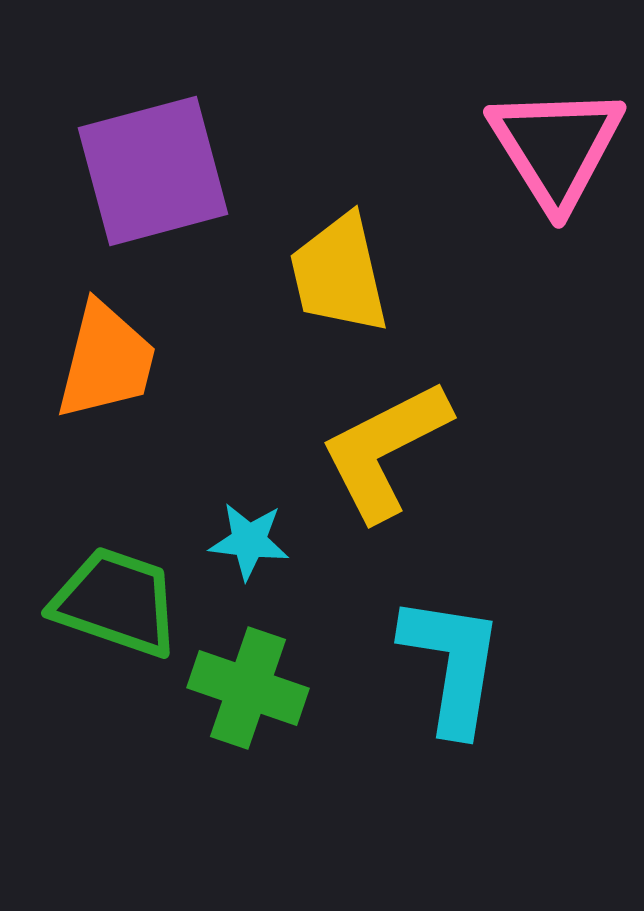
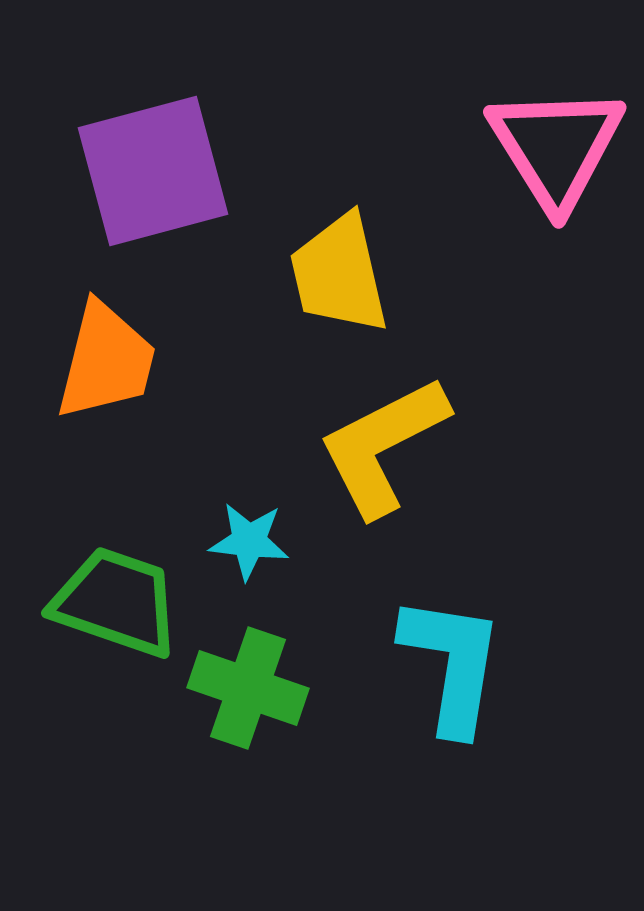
yellow L-shape: moved 2 px left, 4 px up
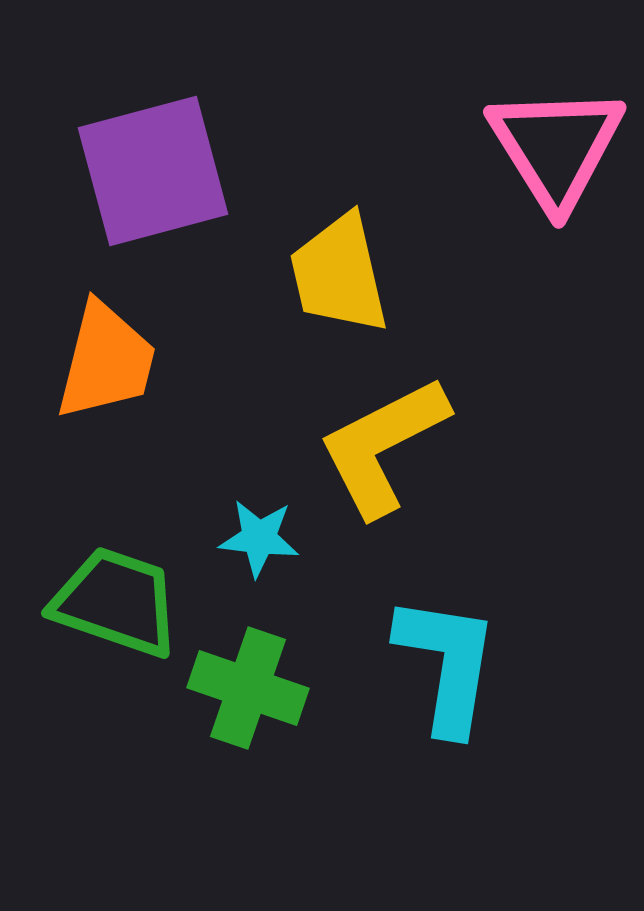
cyan star: moved 10 px right, 3 px up
cyan L-shape: moved 5 px left
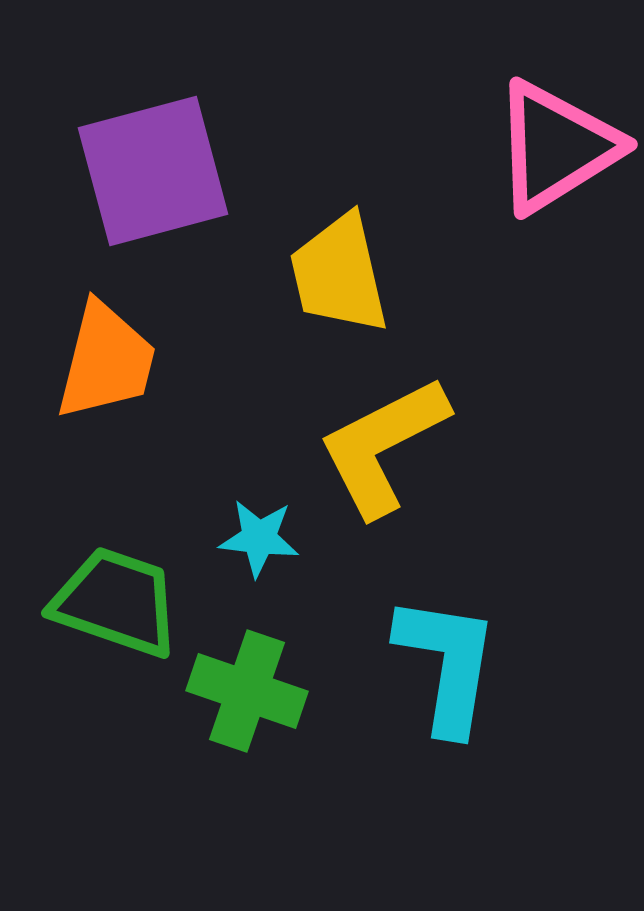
pink triangle: rotated 30 degrees clockwise
green cross: moved 1 px left, 3 px down
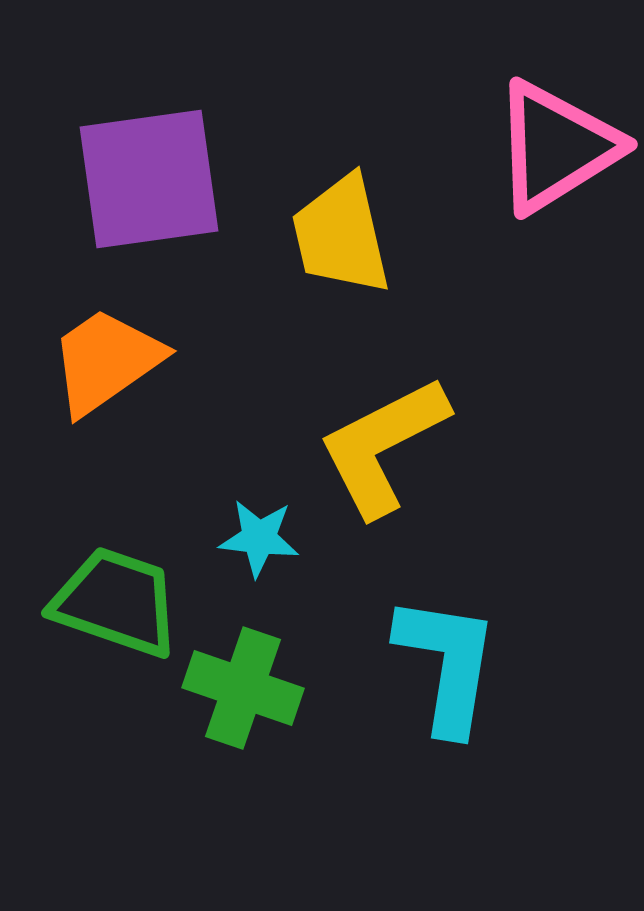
purple square: moved 4 px left, 8 px down; rotated 7 degrees clockwise
yellow trapezoid: moved 2 px right, 39 px up
orange trapezoid: rotated 139 degrees counterclockwise
green cross: moved 4 px left, 3 px up
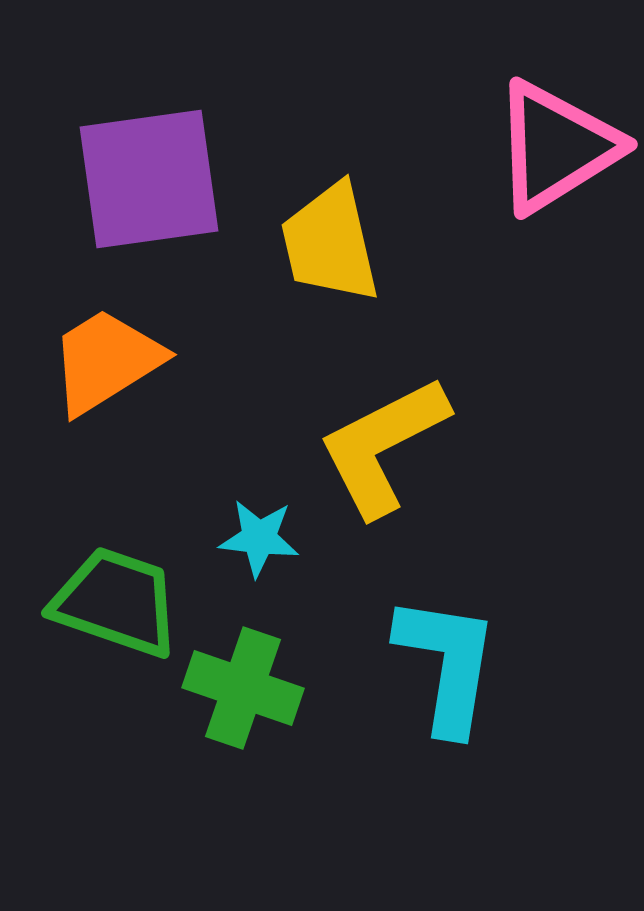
yellow trapezoid: moved 11 px left, 8 px down
orange trapezoid: rotated 3 degrees clockwise
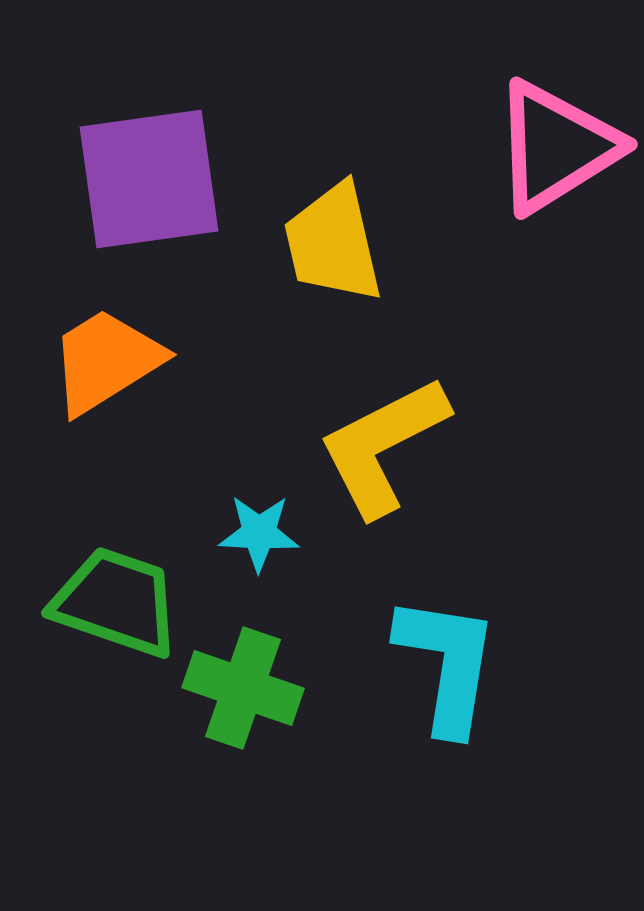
yellow trapezoid: moved 3 px right
cyan star: moved 5 px up; rotated 4 degrees counterclockwise
